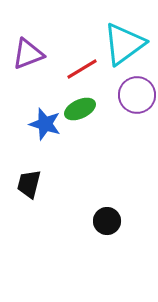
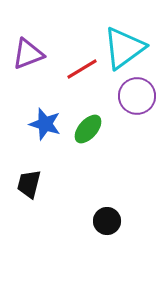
cyan triangle: moved 4 px down
purple circle: moved 1 px down
green ellipse: moved 8 px right, 20 px down; rotated 24 degrees counterclockwise
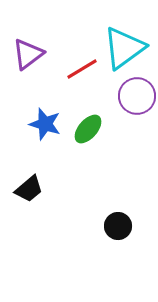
purple triangle: rotated 16 degrees counterclockwise
black trapezoid: moved 5 px down; rotated 144 degrees counterclockwise
black circle: moved 11 px right, 5 px down
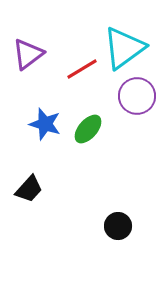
black trapezoid: rotated 8 degrees counterclockwise
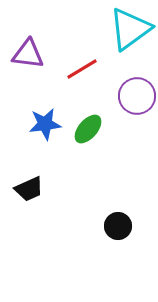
cyan triangle: moved 6 px right, 19 px up
purple triangle: rotated 44 degrees clockwise
blue star: rotated 24 degrees counterclockwise
black trapezoid: rotated 24 degrees clockwise
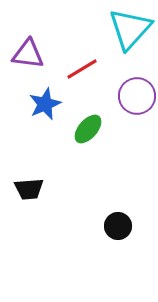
cyan triangle: rotated 12 degrees counterclockwise
blue star: moved 20 px up; rotated 16 degrees counterclockwise
black trapezoid: rotated 20 degrees clockwise
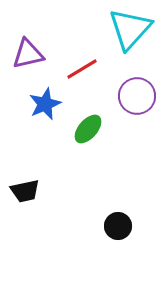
purple triangle: rotated 20 degrees counterclockwise
black trapezoid: moved 4 px left, 2 px down; rotated 8 degrees counterclockwise
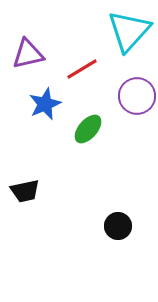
cyan triangle: moved 1 px left, 2 px down
